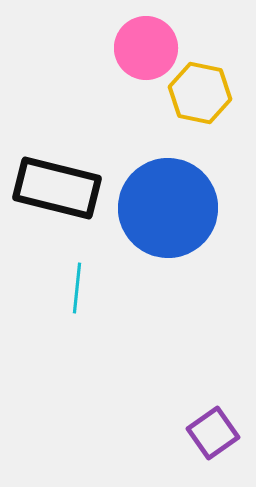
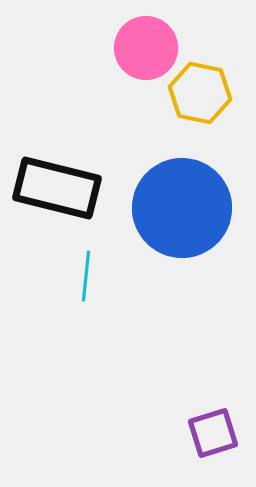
blue circle: moved 14 px right
cyan line: moved 9 px right, 12 px up
purple square: rotated 18 degrees clockwise
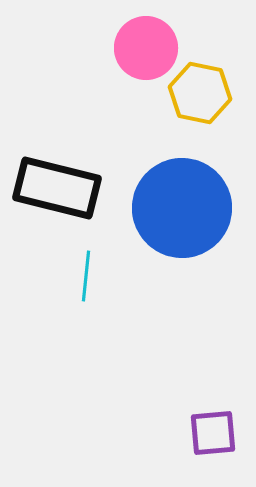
purple square: rotated 12 degrees clockwise
